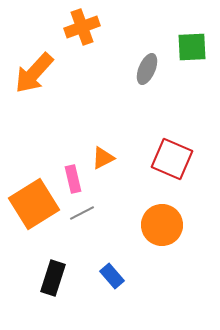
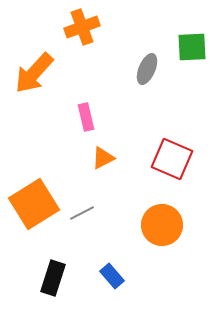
pink rectangle: moved 13 px right, 62 px up
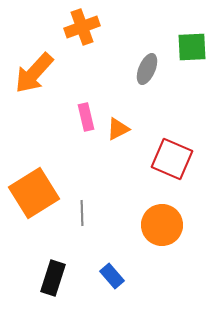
orange triangle: moved 15 px right, 29 px up
orange square: moved 11 px up
gray line: rotated 65 degrees counterclockwise
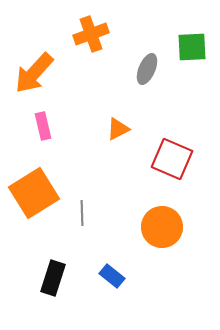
orange cross: moved 9 px right, 7 px down
pink rectangle: moved 43 px left, 9 px down
orange circle: moved 2 px down
blue rectangle: rotated 10 degrees counterclockwise
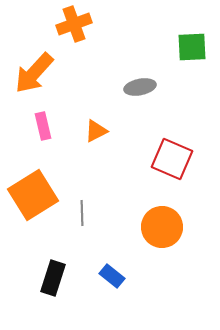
orange cross: moved 17 px left, 10 px up
gray ellipse: moved 7 px left, 18 px down; rotated 56 degrees clockwise
orange triangle: moved 22 px left, 2 px down
orange square: moved 1 px left, 2 px down
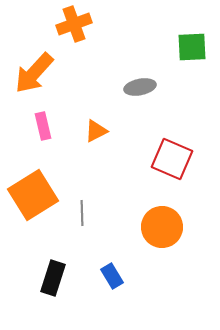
blue rectangle: rotated 20 degrees clockwise
